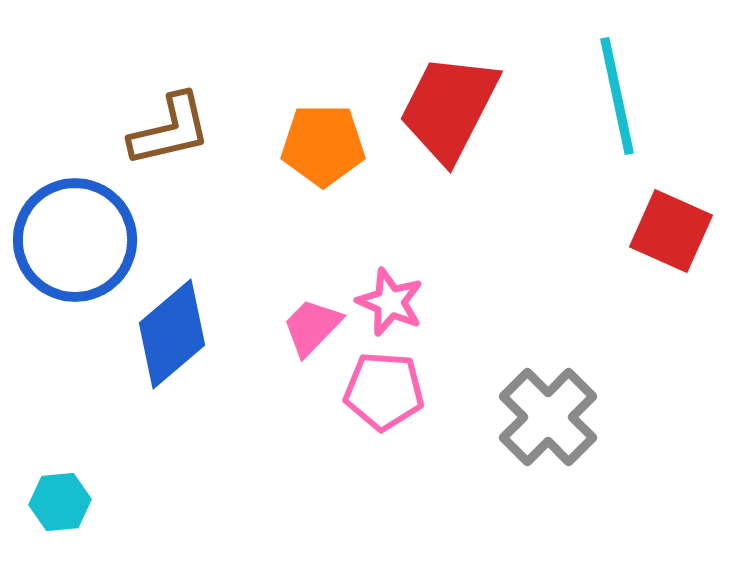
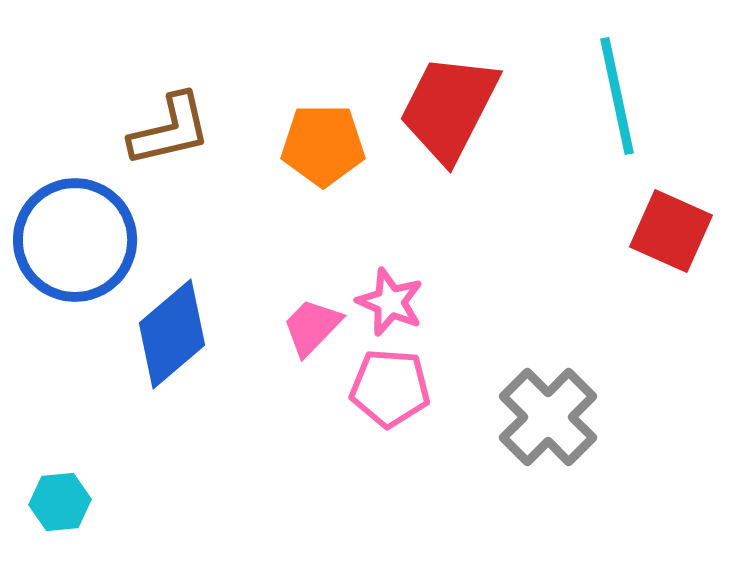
pink pentagon: moved 6 px right, 3 px up
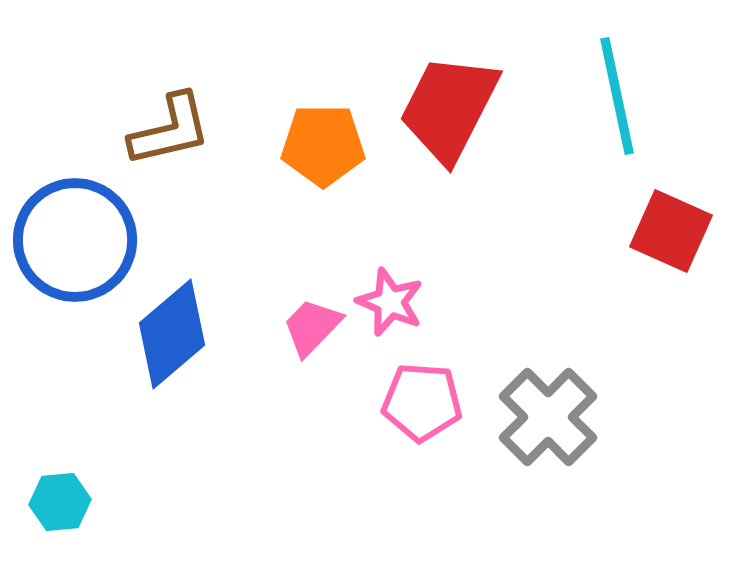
pink pentagon: moved 32 px right, 14 px down
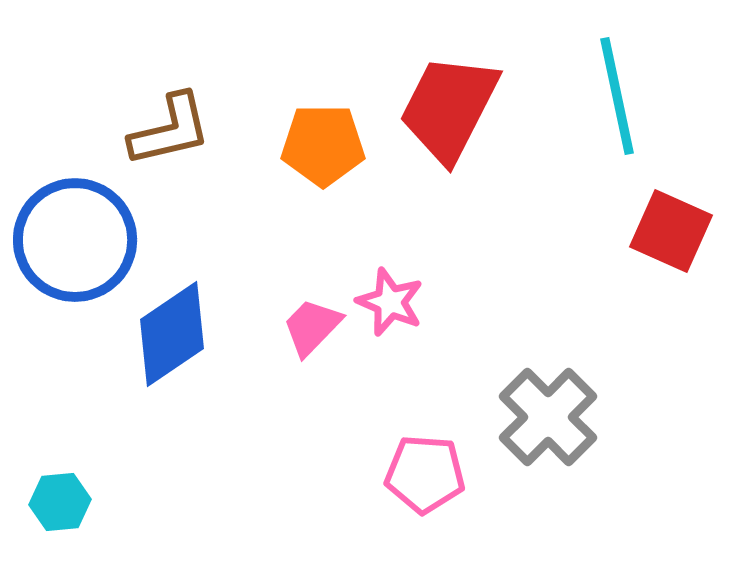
blue diamond: rotated 6 degrees clockwise
pink pentagon: moved 3 px right, 72 px down
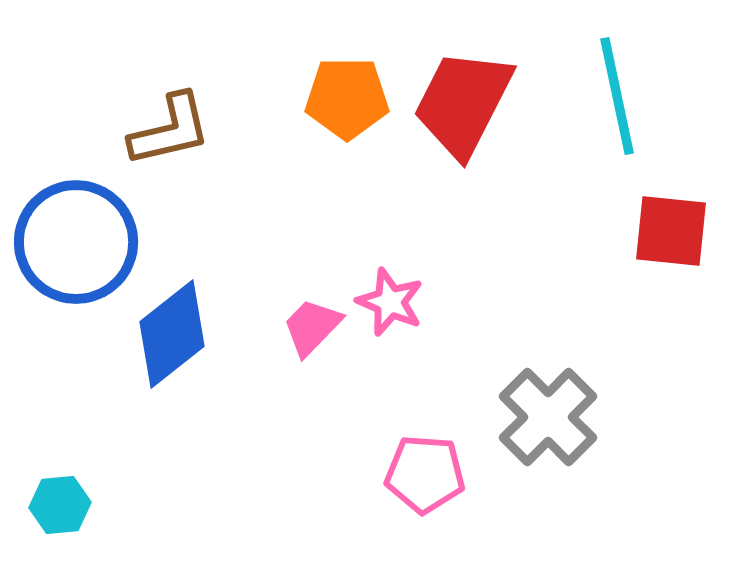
red trapezoid: moved 14 px right, 5 px up
orange pentagon: moved 24 px right, 47 px up
red square: rotated 18 degrees counterclockwise
blue circle: moved 1 px right, 2 px down
blue diamond: rotated 4 degrees counterclockwise
cyan hexagon: moved 3 px down
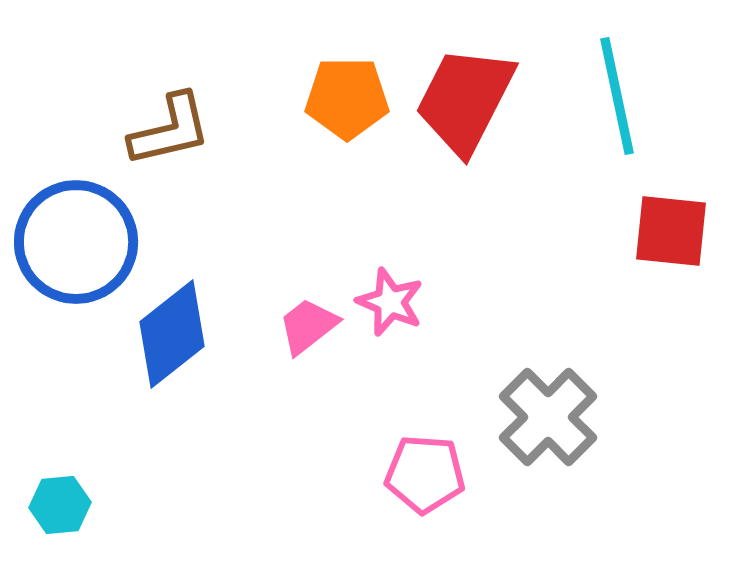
red trapezoid: moved 2 px right, 3 px up
pink trapezoid: moved 4 px left, 1 px up; rotated 8 degrees clockwise
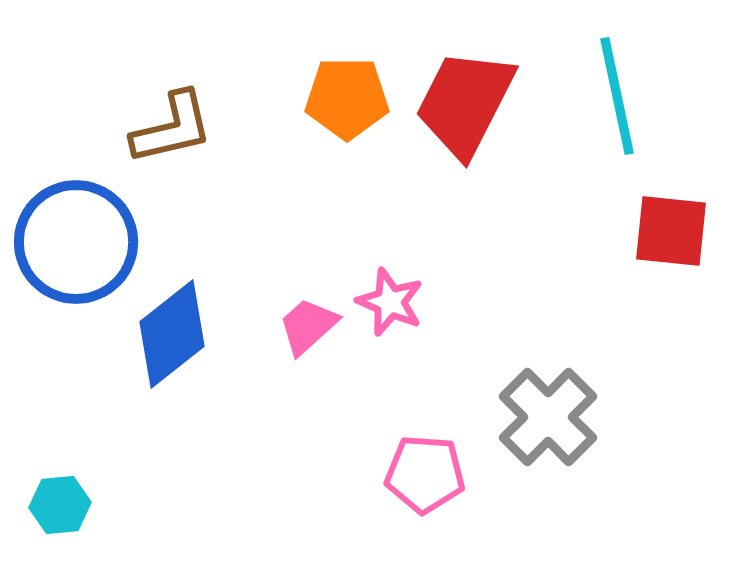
red trapezoid: moved 3 px down
brown L-shape: moved 2 px right, 2 px up
pink trapezoid: rotated 4 degrees counterclockwise
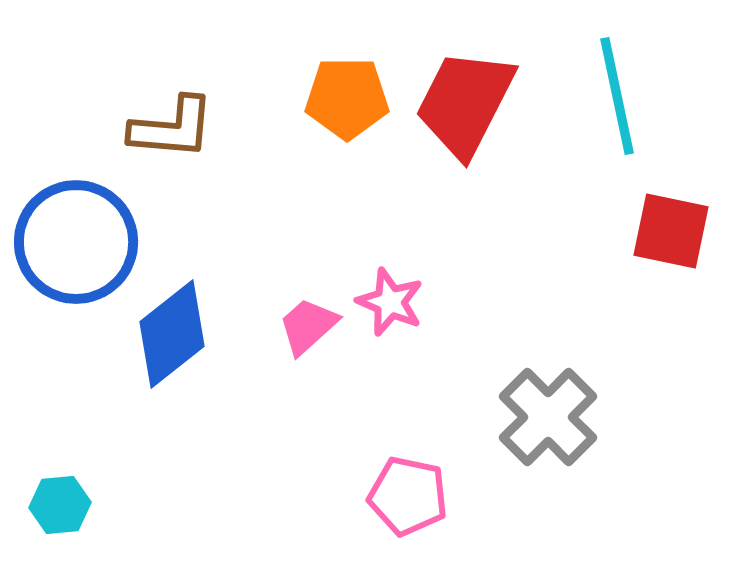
brown L-shape: rotated 18 degrees clockwise
red square: rotated 6 degrees clockwise
pink pentagon: moved 17 px left, 22 px down; rotated 8 degrees clockwise
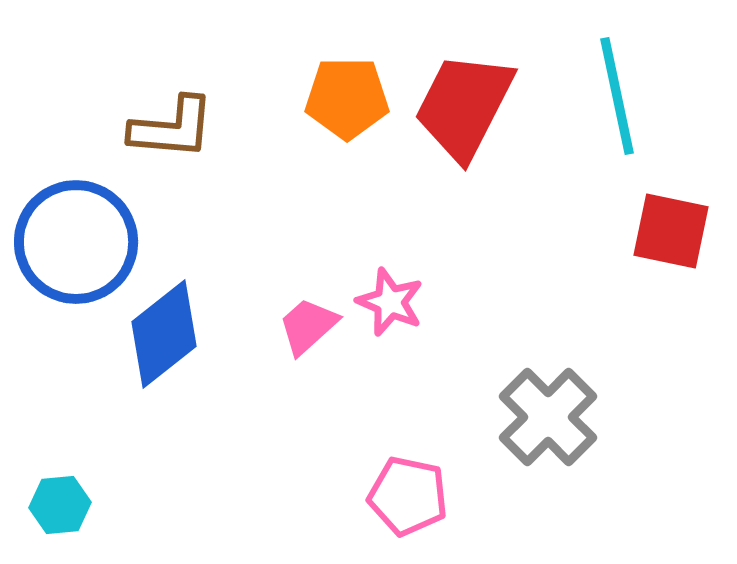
red trapezoid: moved 1 px left, 3 px down
blue diamond: moved 8 px left
